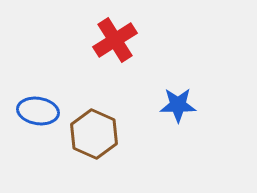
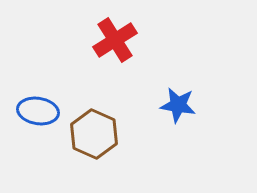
blue star: rotated 9 degrees clockwise
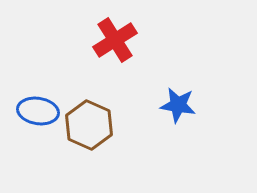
brown hexagon: moved 5 px left, 9 px up
